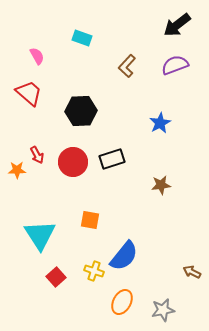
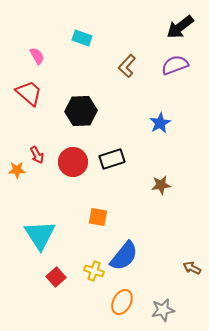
black arrow: moved 3 px right, 2 px down
orange square: moved 8 px right, 3 px up
brown arrow: moved 4 px up
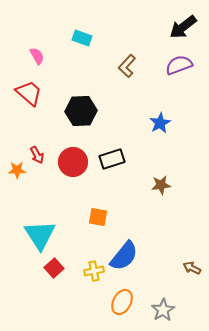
black arrow: moved 3 px right
purple semicircle: moved 4 px right
yellow cross: rotated 30 degrees counterclockwise
red square: moved 2 px left, 9 px up
gray star: rotated 20 degrees counterclockwise
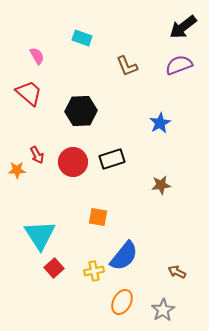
brown L-shape: rotated 65 degrees counterclockwise
brown arrow: moved 15 px left, 4 px down
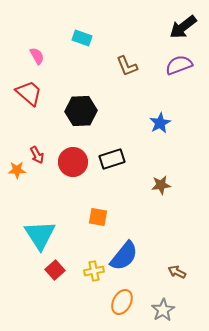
red square: moved 1 px right, 2 px down
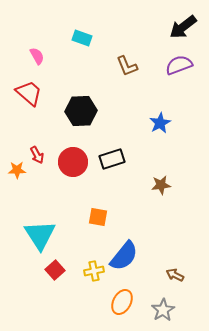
brown arrow: moved 2 px left, 3 px down
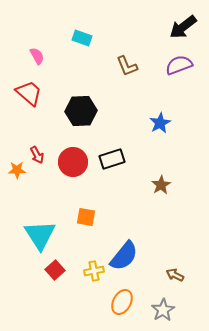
brown star: rotated 24 degrees counterclockwise
orange square: moved 12 px left
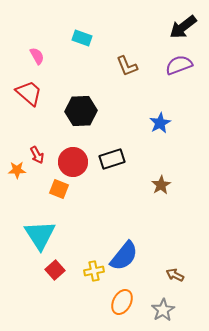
orange square: moved 27 px left, 28 px up; rotated 12 degrees clockwise
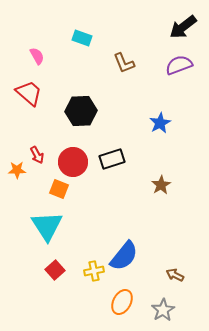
brown L-shape: moved 3 px left, 3 px up
cyan triangle: moved 7 px right, 9 px up
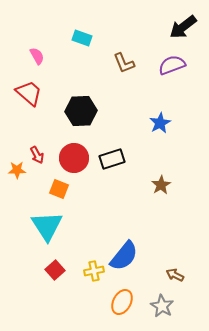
purple semicircle: moved 7 px left
red circle: moved 1 px right, 4 px up
gray star: moved 1 px left, 4 px up; rotated 10 degrees counterclockwise
